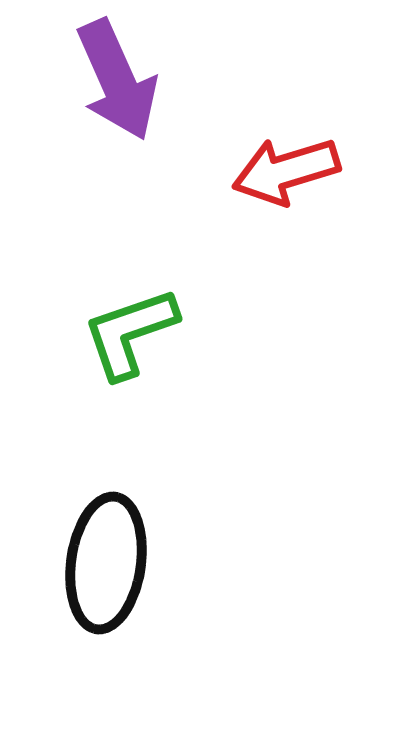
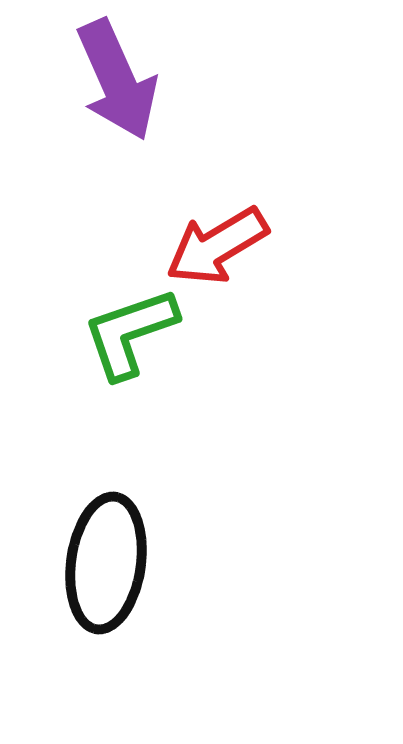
red arrow: moved 69 px left, 75 px down; rotated 14 degrees counterclockwise
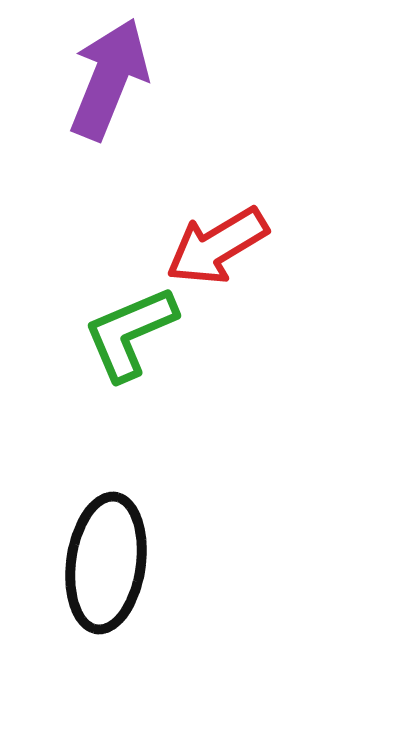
purple arrow: moved 8 px left, 1 px up; rotated 134 degrees counterclockwise
green L-shape: rotated 4 degrees counterclockwise
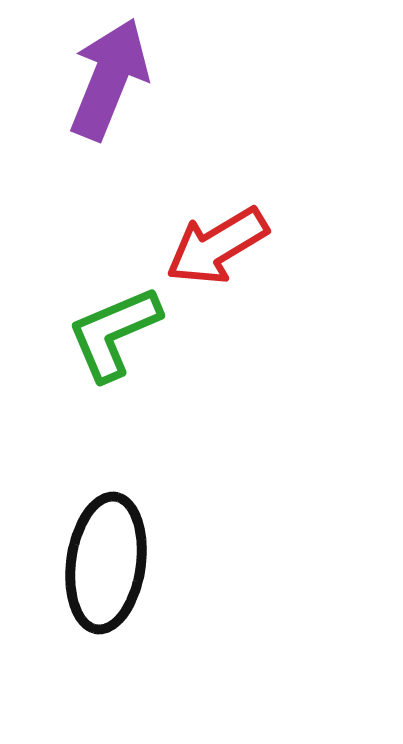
green L-shape: moved 16 px left
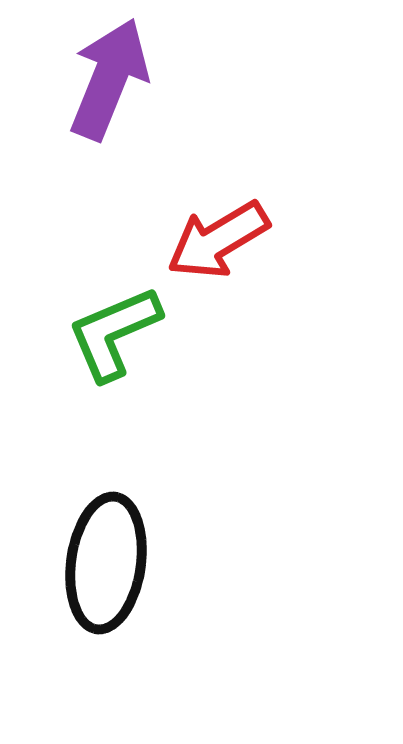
red arrow: moved 1 px right, 6 px up
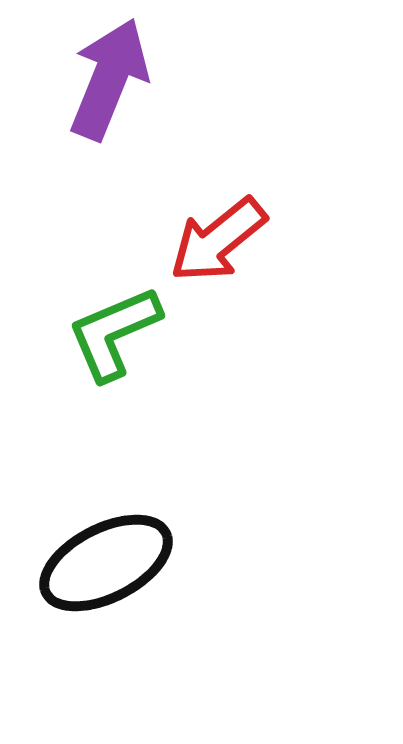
red arrow: rotated 8 degrees counterclockwise
black ellipse: rotated 55 degrees clockwise
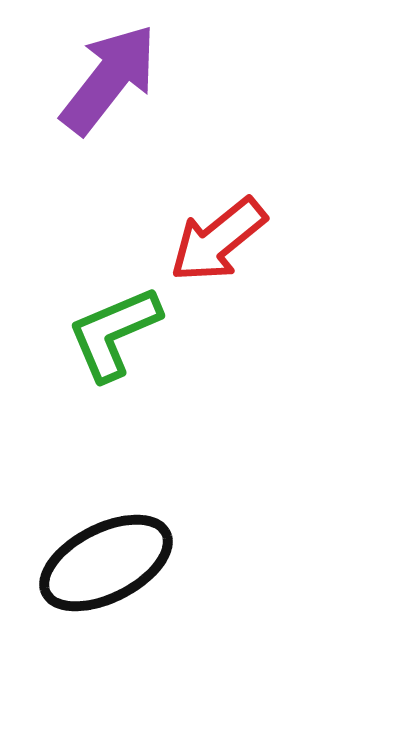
purple arrow: rotated 16 degrees clockwise
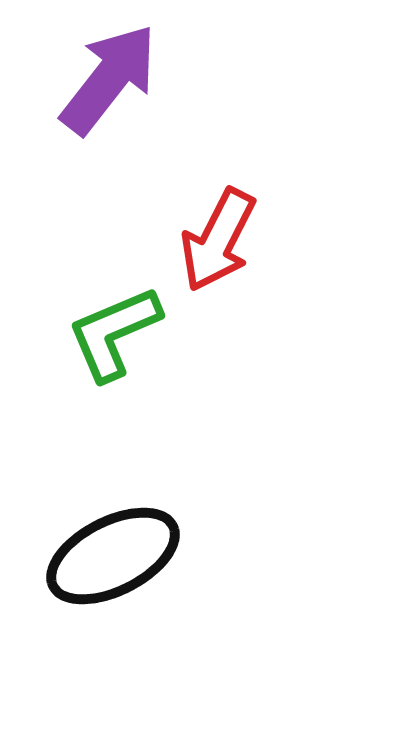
red arrow: rotated 24 degrees counterclockwise
black ellipse: moved 7 px right, 7 px up
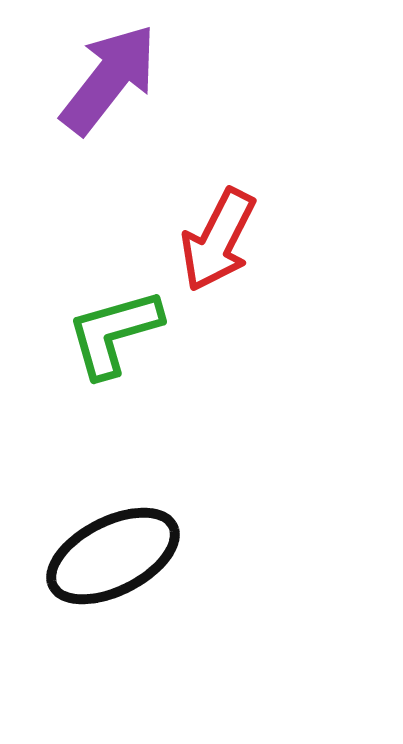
green L-shape: rotated 7 degrees clockwise
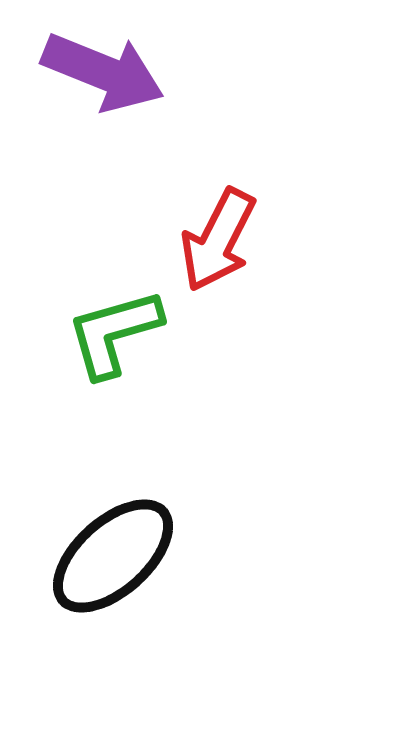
purple arrow: moved 6 px left, 7 px up; rotated 74 degrees clockwise
black ellipse: rotated 15 degrees counterclockwise
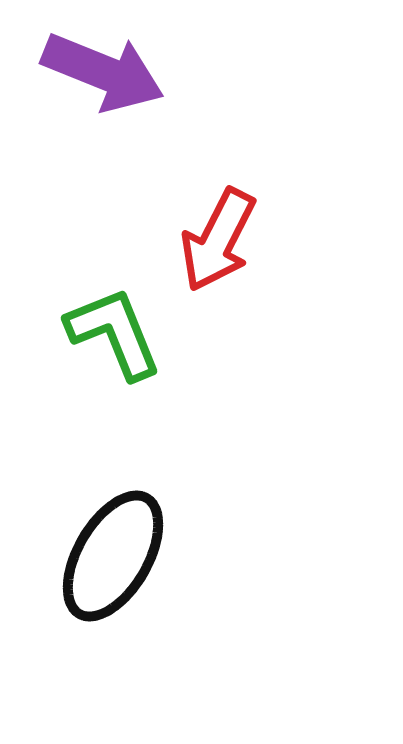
green L-shape: rotated 84 degrees clockwise
black ellipse: rotated 18 degrees counterclockwise
